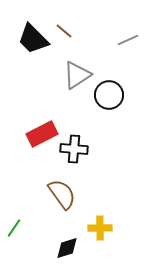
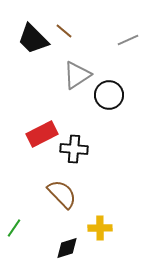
brown semicircle: rotated 8 degrees counterclockwise
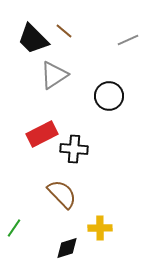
gray triangle: moved 23 px left
black circle: moved 1 px down
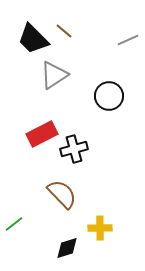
black cross: rotated 20 degrees counterclockwise
green line: moved 4 px up; rotated 18 degrees clockwise
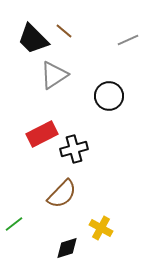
brown semicircle: rotated 88 degrees clockwise
yellow cross: moved 1 px right; rotated 30 degrees clockwise
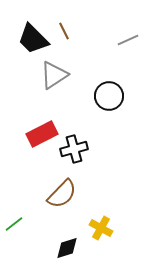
brown line: rotated 24 degrees clockwise
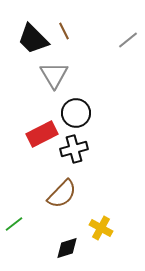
gray line: rotated 15 degrees counterclockwise
gray triangle: rotated 28 degrees counterclockwise
black circle: moved 33 px left, 17 px down
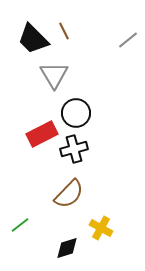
brown semicircle: moved 7 px right
green line: moved 6 px right, 1 px down
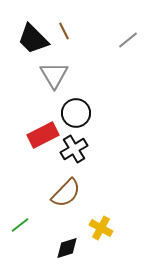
red rectangle: moved 1 px right, 1 px down
black cross: rotated 16 degrees counterclockwise
brown semicircle: moved 3 px left, 1 px up
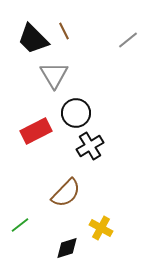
red rectangle: moved 7 px left, 4 px up
black cross: moved 16 px right, 3 px up
